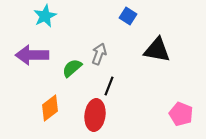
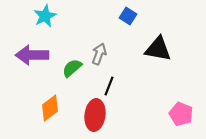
black triangle: moved 1 px right, 1 px up
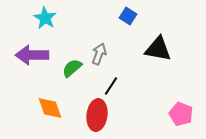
cyan star: moved 2 px down; rotated 15 degrees counterclockwise
black line: moved 2 px right; rotated 12 degrees clockwise
orange diamond: rotated 72 degrees counterclockwise
red ellipse: moved 2 px right
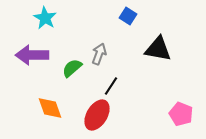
red ellipse: rotated 24 degrees clockwise
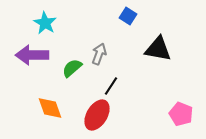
cyan star: moved 5 px down
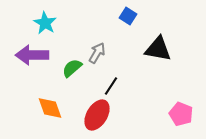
gray arrow: moved 2 px left, 1 px up; rotated 10 degrees clockwise
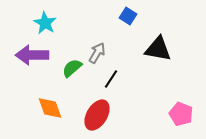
black line: moved 7 px up
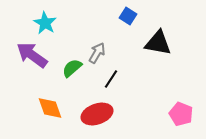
black triangle: moved 6 px up
purple arrow: rotated 36 degrees clockwise
red ellipse: moved 1 px up; rotated 40 degrees clockwise
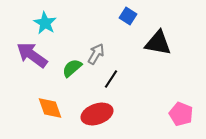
gray arrow: moved 1 px left, 1 px down
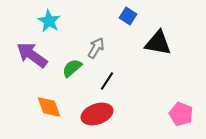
cyan star: moved 4 px right, 2 px up
gray arrow: moved 6 px up
black line: moved 4 px left, 2 px down
orange diamond: moved 1 px left, 1 px up
